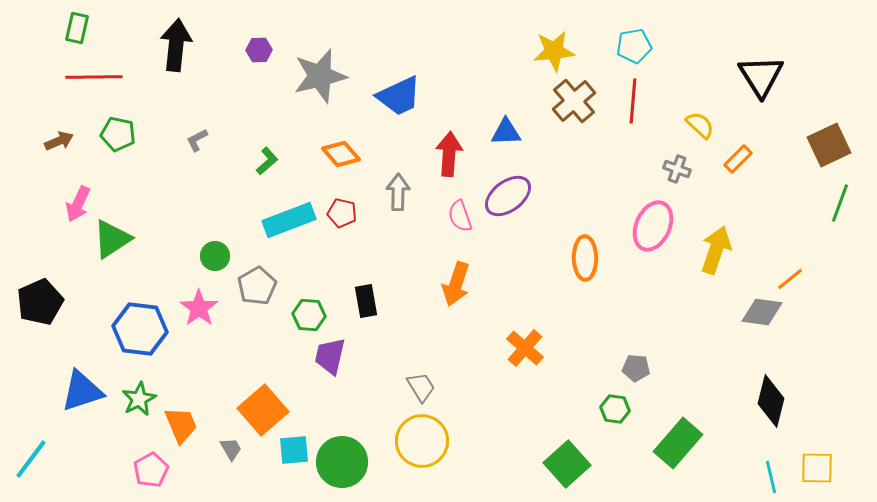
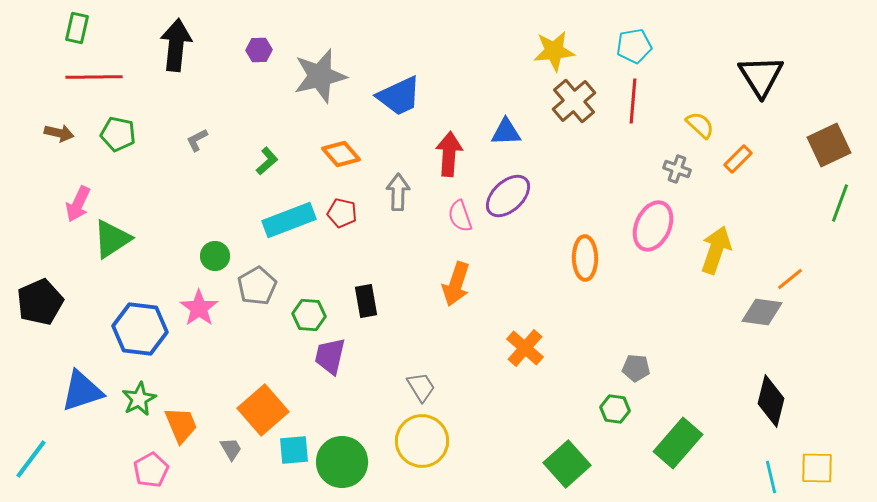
brown arrow at (59, 141): moved 8 px up; rotated 36 degrees clockwise
purple ellipse at (508, 196): rotated 6 degrees counterclockwise
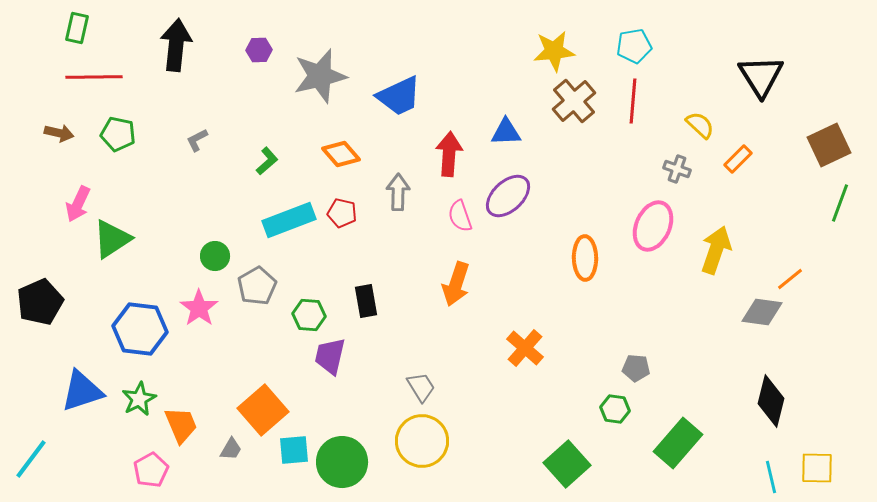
gray trapezoid at (231, 449): rotated 60 degrees clockwise
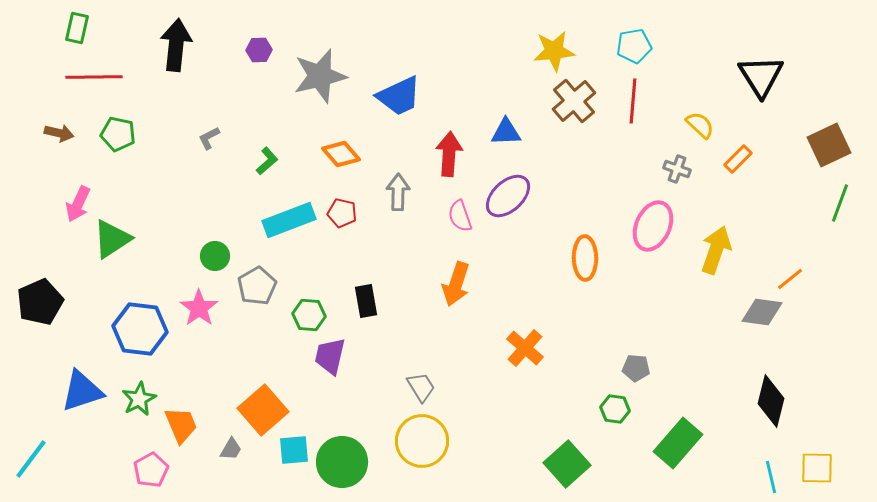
gray L-shape at (197, 140): moved 12 px right, 2 px up
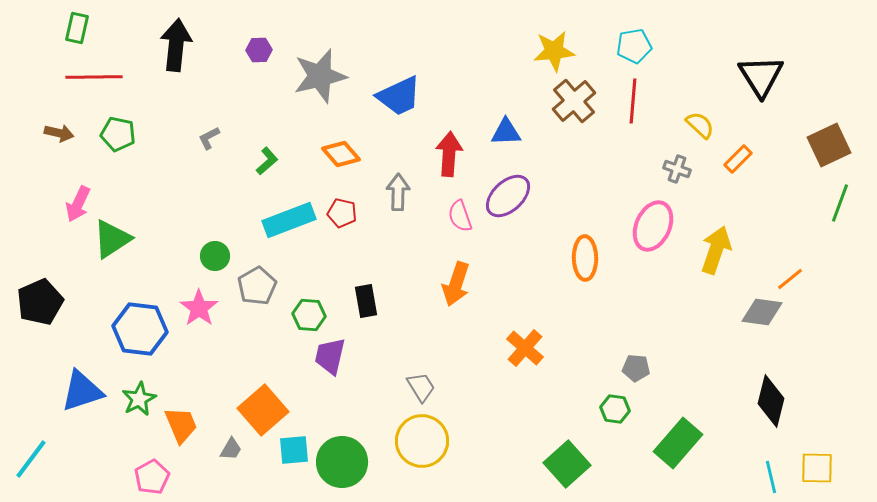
pink pentagon at (151, 470): moved 1 px right, 7 px down
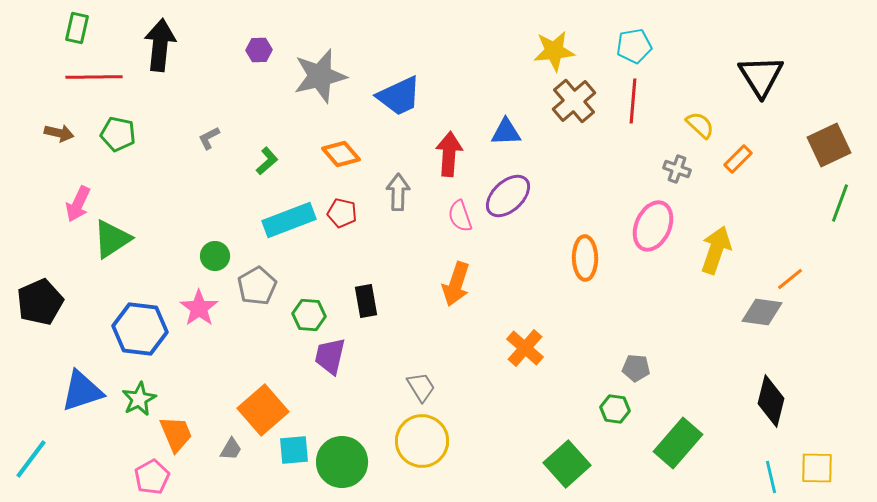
black arrow at (176, 45): moved 16 px left
orange trapezoid at (181, 425): moved 5 px left, 9 px down
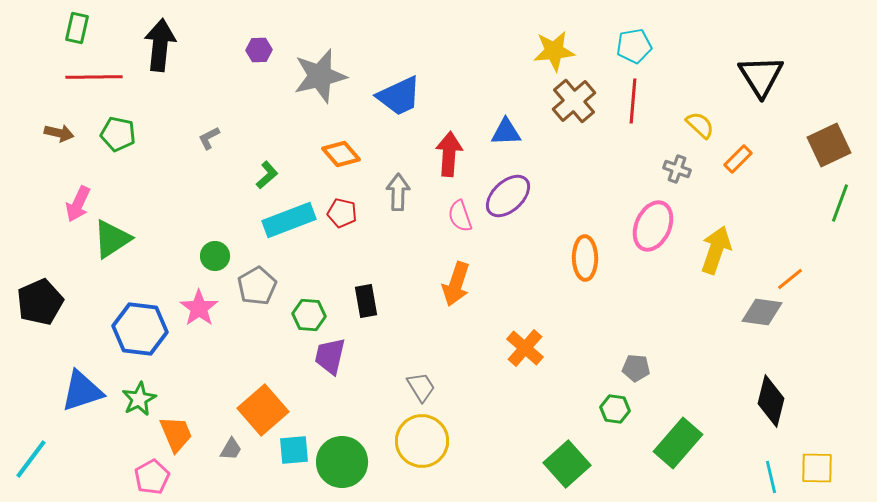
green L-shape at (267, 161): moved 14 px down
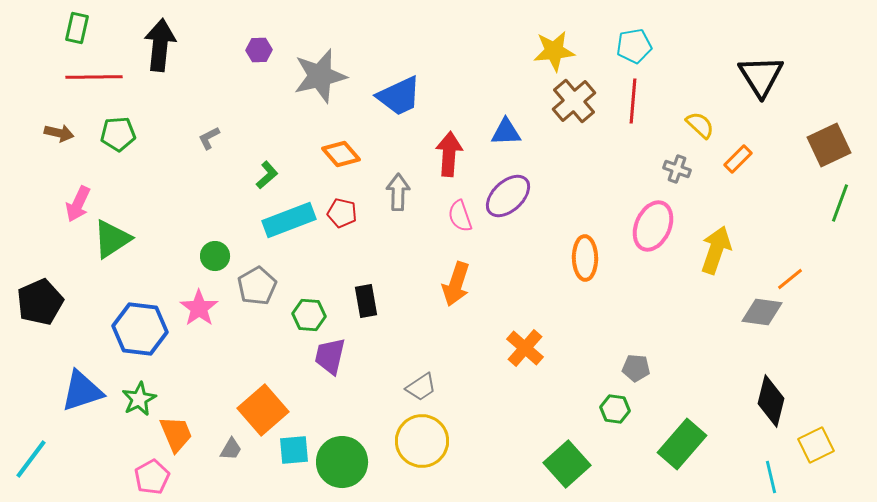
green pentagon at (118, 134): rotated 16 degrees counterclockwise
gray trapezoid at (421, 387): rotated 88 degrees clockwise
green rectangle at (678, 443): moved 4 px right, 1 px down
yellow square at (817, 468): moved 1 px left, 23 px up; rotated 27 degrees counterclockwise
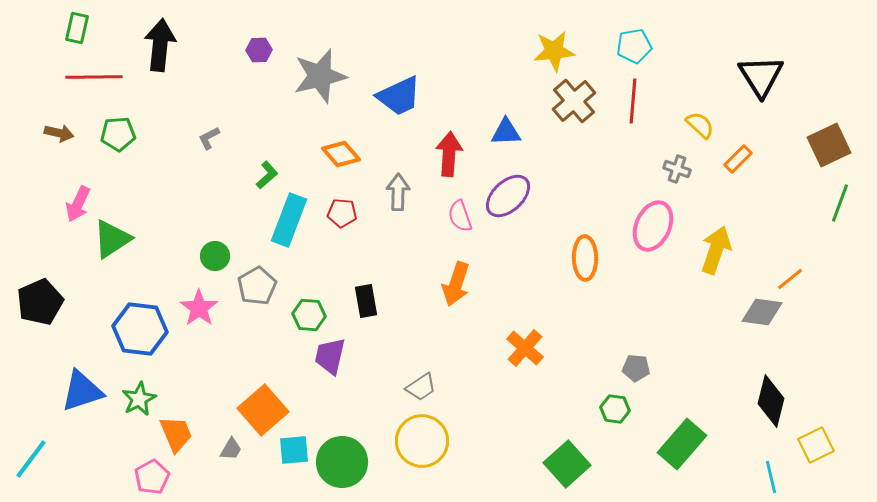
red pentagon at (342, 213): rotated 8 degrees counterclockwise
cyan rectangle at (289, 220): rotated 48 degrees counterclockwise
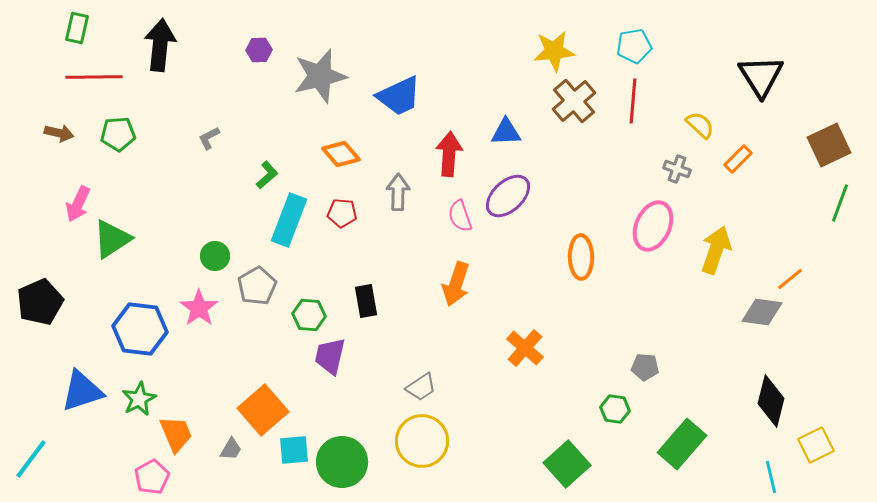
orange ellipse at (585, 258): moved 4 px left, 1 px up
gray pentagon at (636, 368): moved 9 px right, 1 px up
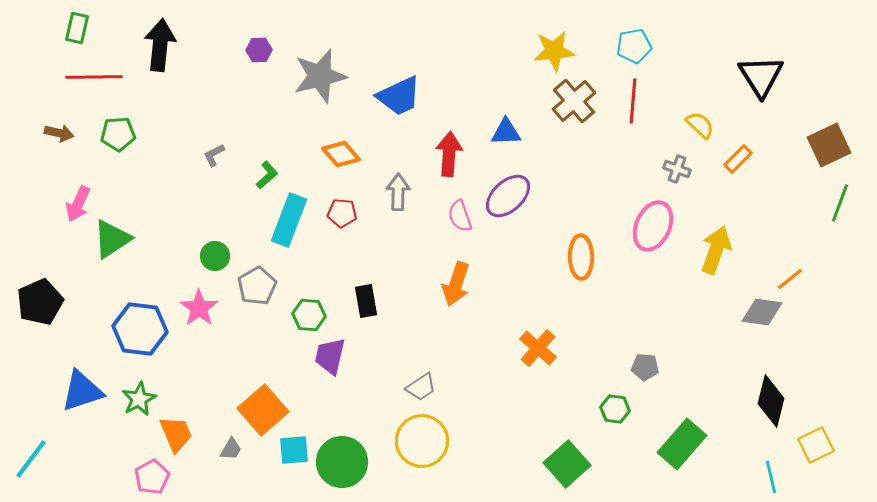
gray L-shape at (209, 138): moved 5 px right, 17 px down
orange cross at (525, 348): moved 13 px right
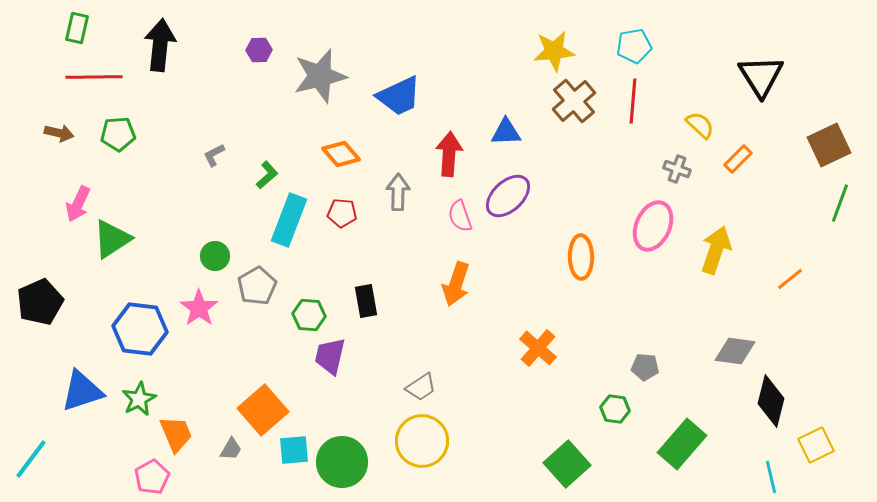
gray diamond at (762, 312): moved 27 px left, 39 px down
